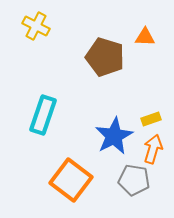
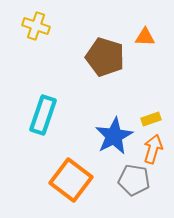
yellow cross: rotated 8 degrees counterclockwise
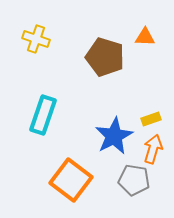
yellow cross: moved 13 px down
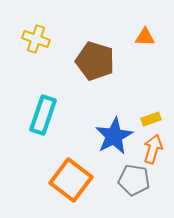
brown pentagon: moved 10 px left, 4 px down
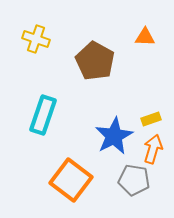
brown pentagon: rotated 12 degrees clockwise
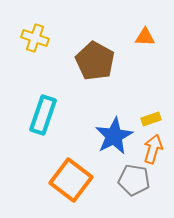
yellow cross: moved 1 px left, 1 px up
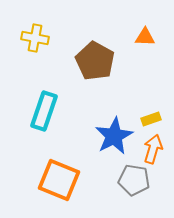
yellow cross: rotated 8 degrees counterclockwise
cyan rectangle: moved 1 px right, 4 px up
orange square: moved 12 px left; rotated 15 degrees counterclockwise
